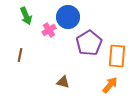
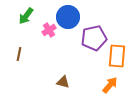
green arrow: rotated 60 degrees clockwise
purple pentagon: moved 5 px right, 5 px up; rotated 20 degrees clockwise
brown line: moved 1 px left, 1 px up
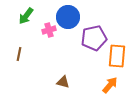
pink cross: rotated 16 degrees clockwise
